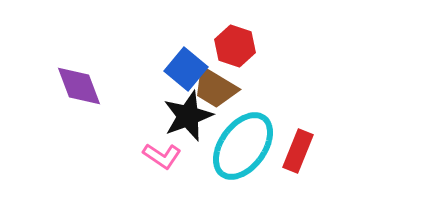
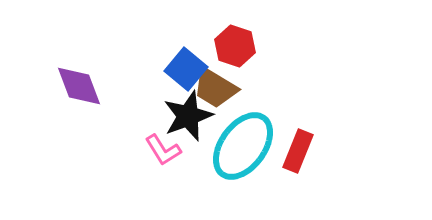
pink L-shape: moved 1 px right, 6 px up; rotated 24 degrees clockwise
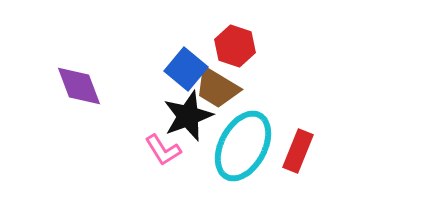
brown trapezoid: moved 2 px right
cyan ellipse: rotated 8 degrees counterclockwise
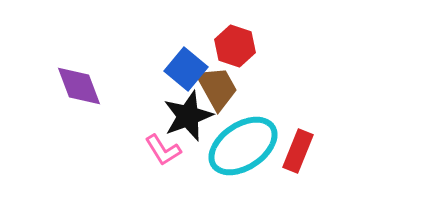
brown trapezoid: rotated 150 degrees counterclockwise
cyan ellipse: rotated 28 degrees clockwise
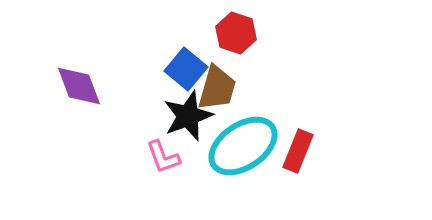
red hexagon: moved 1 px right, 13 px up
brown trapezoid: rotated 45 degrees clockwise
pink L-shape: moved 7 px down; rotated 12 degrees clockwise
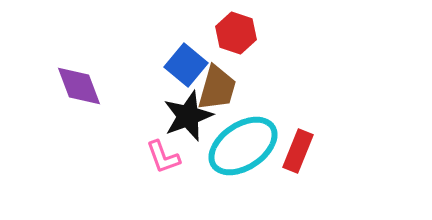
blue square: moved 4 px up
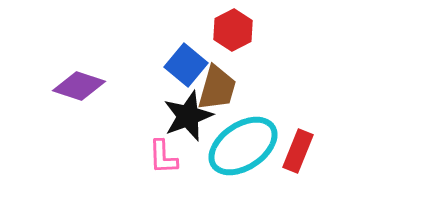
red hexagon: moved 3 px left, 3 px up; rotated 15 degrees clockwise
purple diamond: rotated 51 degrees counterclockwise
pink L-shape: rotated 18 degrees clockwise
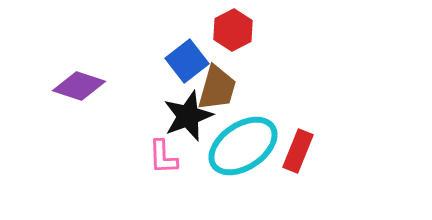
blue square: moved 1 px right, 4 px up; rotated 12 degrees clockwise
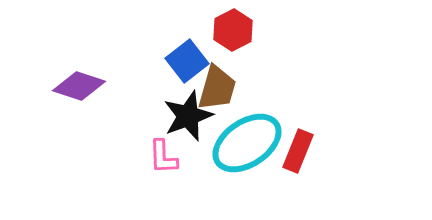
cyan ellipse: moved 4 px right, 3 px up
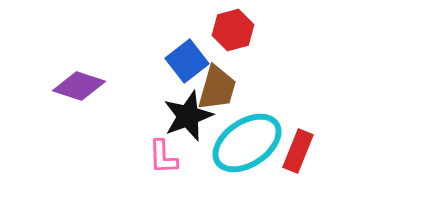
red hexagon: rotated 12 degrees clockwise
